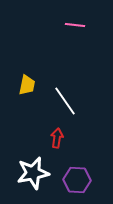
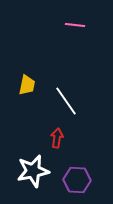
white line: moved 1 px right
white star: moved 2 px up
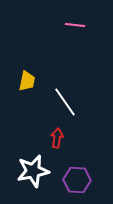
yellow trapezoid: moved 4 px up
white line: moved 1 px left, 1 px down
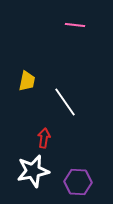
red arrow: moved 13 px left
purple hexagon: moved 1 px right, 2 px down
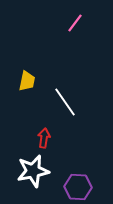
pink line: moved 2 px up; rotated 60 degrees counterclockwise
purple hexagon: moved 5 px down
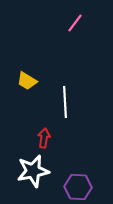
yellow trapezoid: rotated 110 degrees clockwise
white line: rotated 32 degrees clockwise
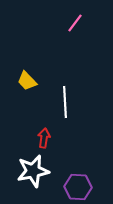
yellow trapezoid: rotated 15 degrees clockwise
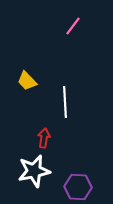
pink line: moved 2 px left, 3 px down
white star: moved 1 px right
